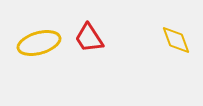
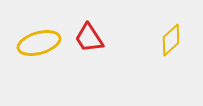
yellow diamond: moved 5 px left; rotated 68 degrees clockwise
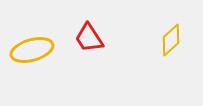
yellow ellipse: moved 7 px left, 7 px down
